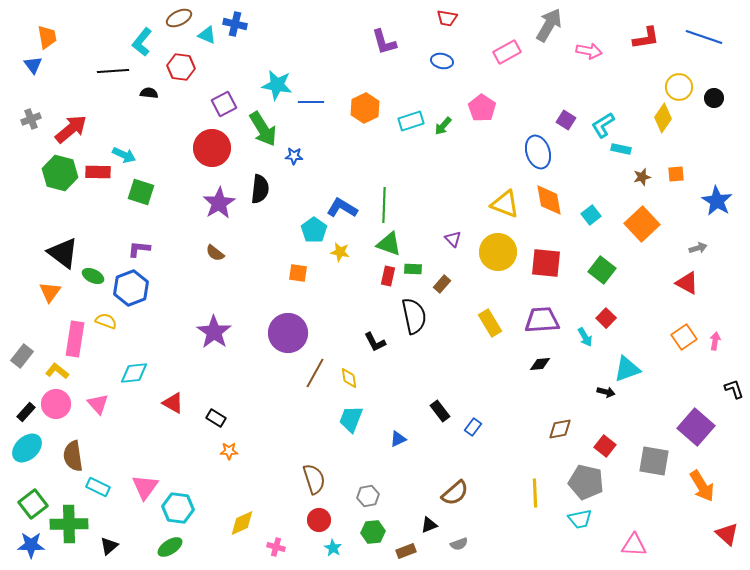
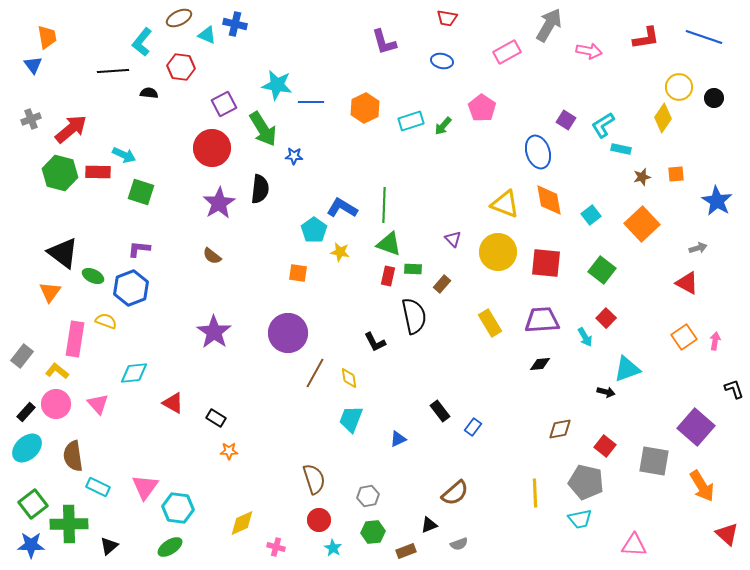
brown semicircle at (215, 253): moved 3 px left, 3 px down
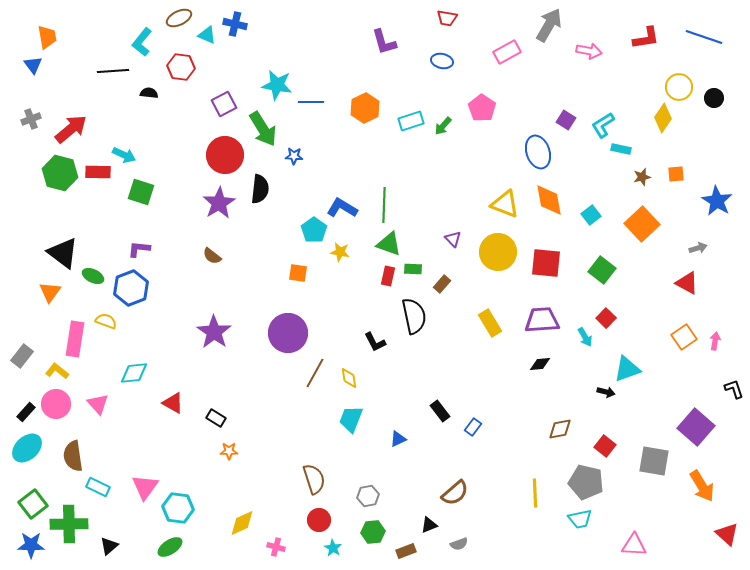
red circle at (212, 148): moved 13 px right, 7 px down
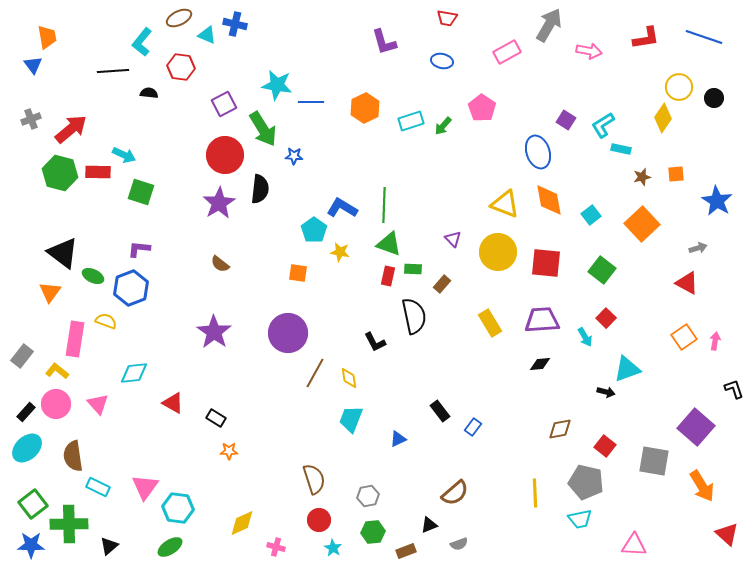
brown semicircle at (212, 256): moved 8 px right, 8 px down
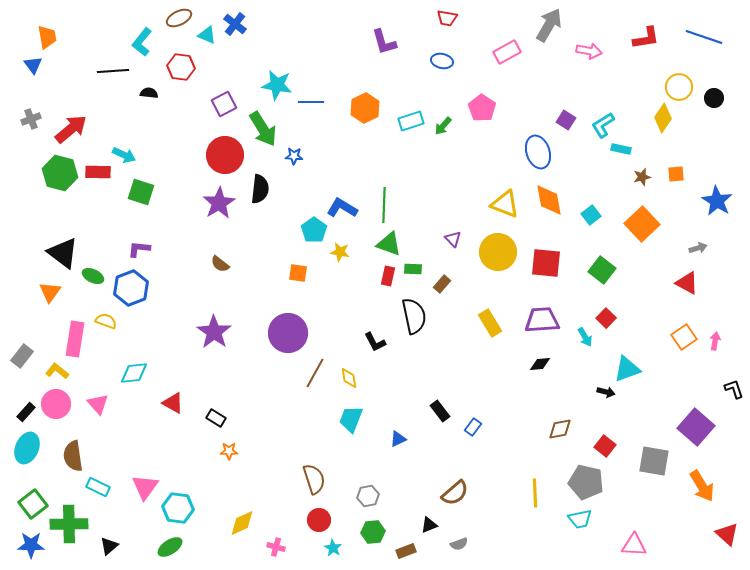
blue cross at (235, 24): rotated 25 degrees clockwise
cyan ellipse at (27, 448): rotated 24 degrees counterclockwise
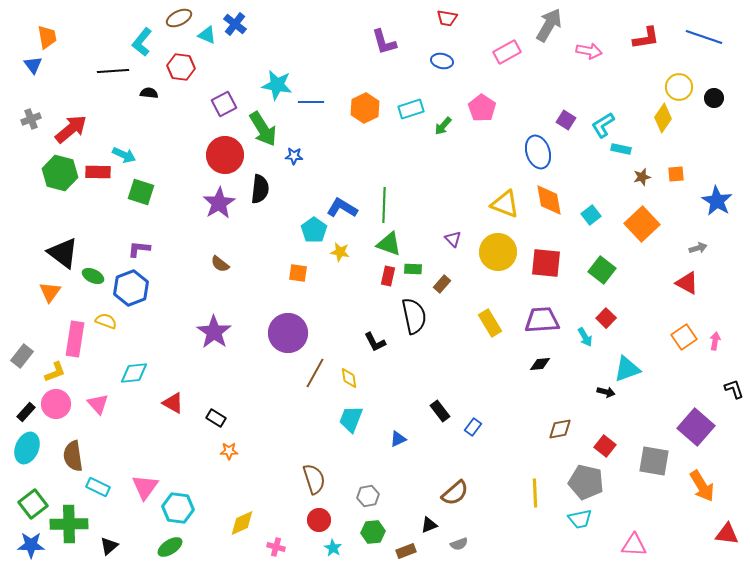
cyan rectangle at (411, 121): moved 12 px up
yellow L-shape at (57, 371): moved 2 px left, 1 px down; rotated 120 degrees clockwise
red triangle at (727, 534): rotated 35 degrees counterclockwise
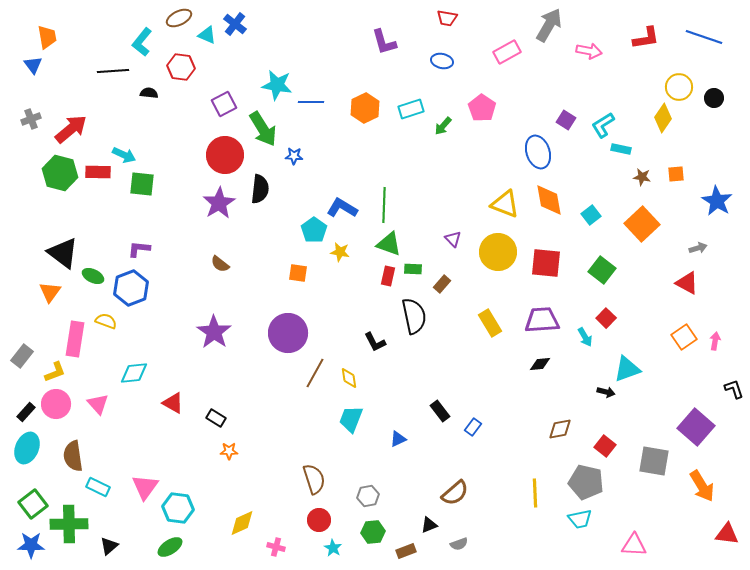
brown star at (642, 177): rotated 24 degrees clockwise
green square at (141, 192): moved 1 px right, 8 px up; rotated 12 degrees counterclockwise
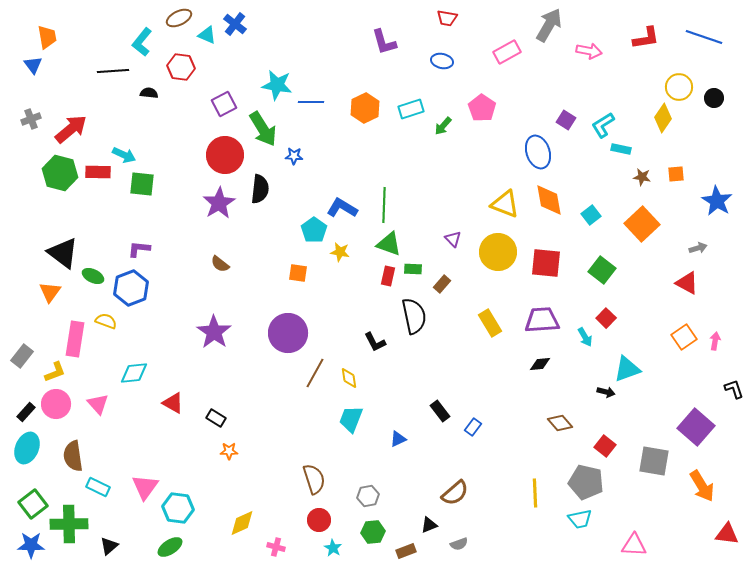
brown diamond at (560, 429): moved 6 px up; rotated 60 degrees clockwise
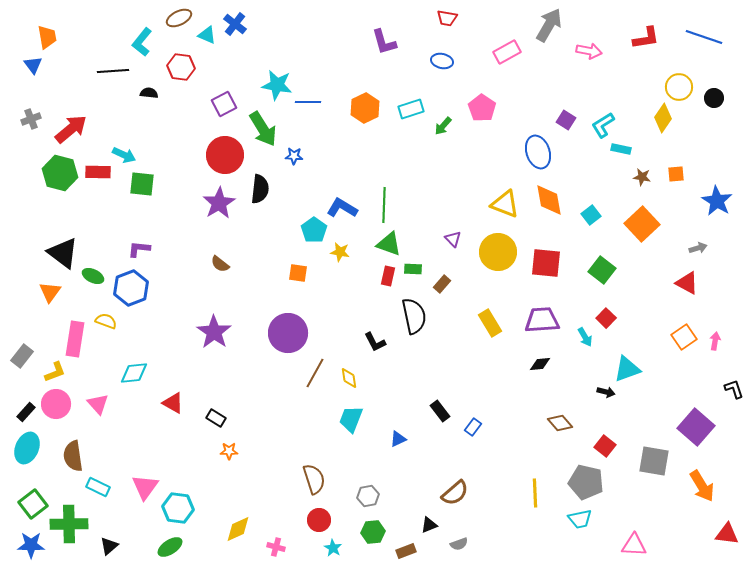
blue line at (311, 102): moved 3 px left
yellow diamond at (242, 523): moved 4 px left, 6 px down
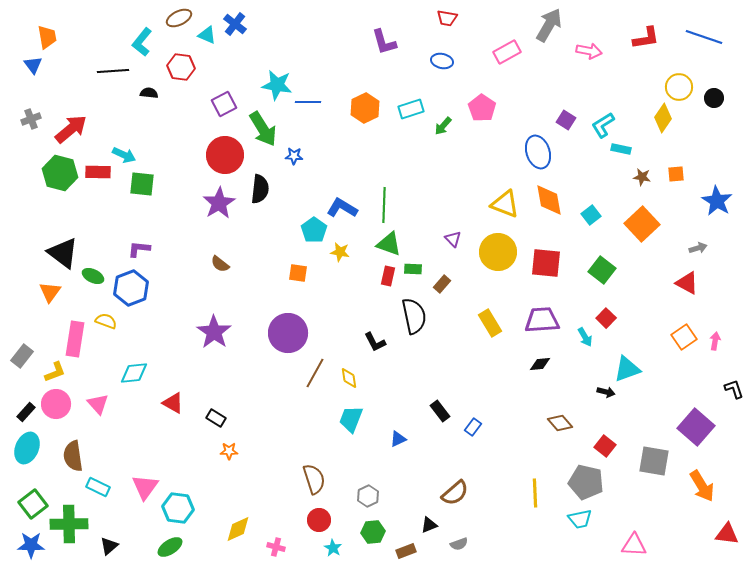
gray hexagon at (368, 496): rotated 15 degrees counterclockwise
